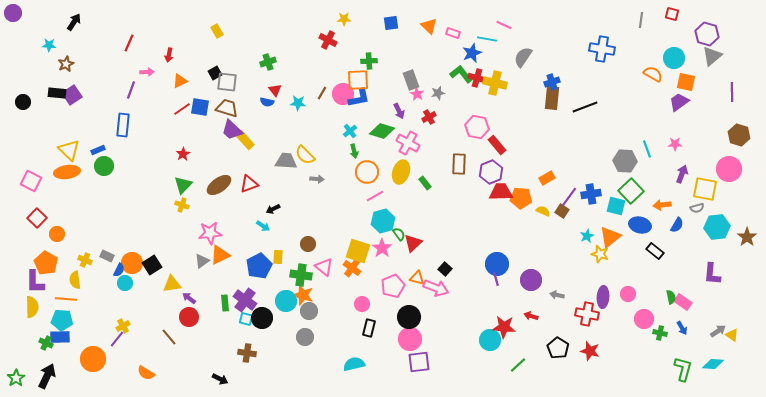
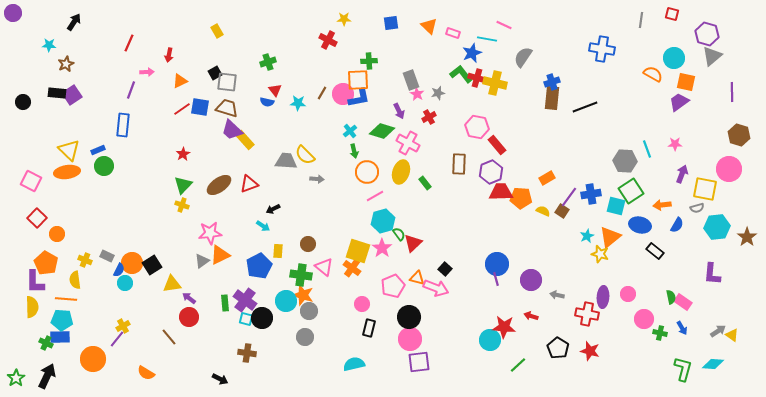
green square at (631, 191): rotated 10 degrees clockwise
yellow rectangle at (278, 257): moved 6 px up
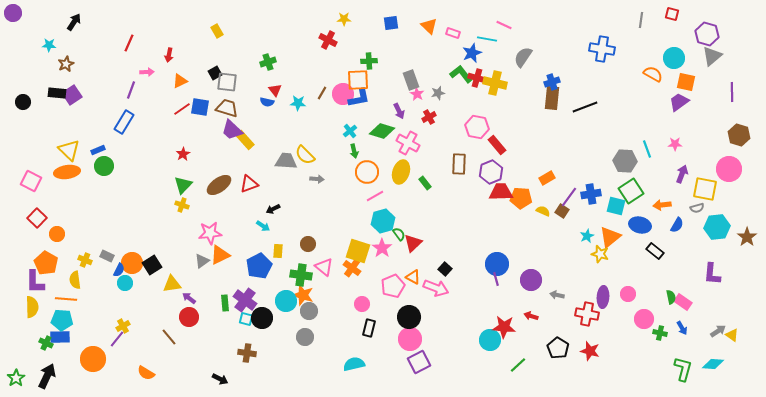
blue rectangle at (123, 125): moved 1 px right, 3 px up; rotated 25 degrees clockwise
orange triangle at (417, 278): moved 4 px left, 1 px up; rotated 14 degrees clockwise
purple square at (419, 362): rotated 20 degrees counterclockwise
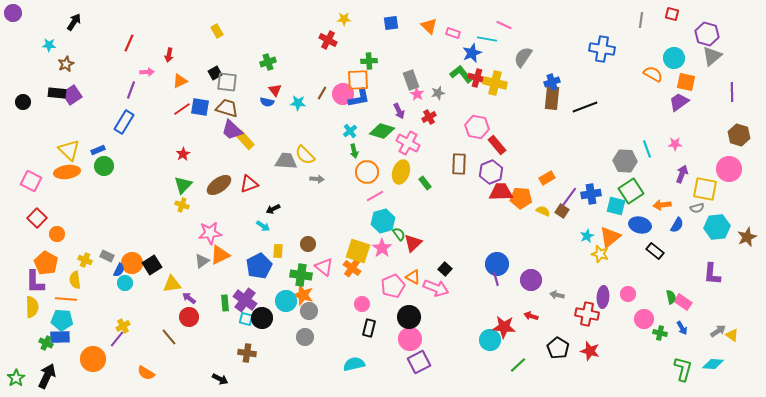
brown star at (747, 237): rotated 12 degrees clockwise
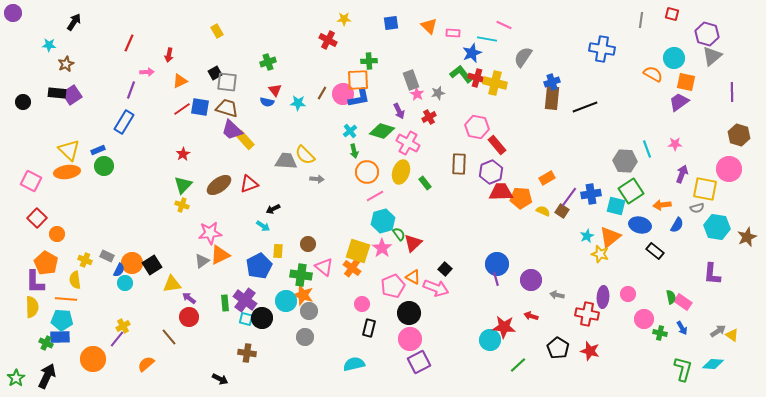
pink rectangle at (453, 33): rotated 16 degrees counterclockwise
cyan hexagon at (717, 227): rotated 15 degrees clockwise
black circle at (409, 317): moved 4 px up
orange semicircle at (146, 373): moved 9 px up; rotated 108 degrees clockwise
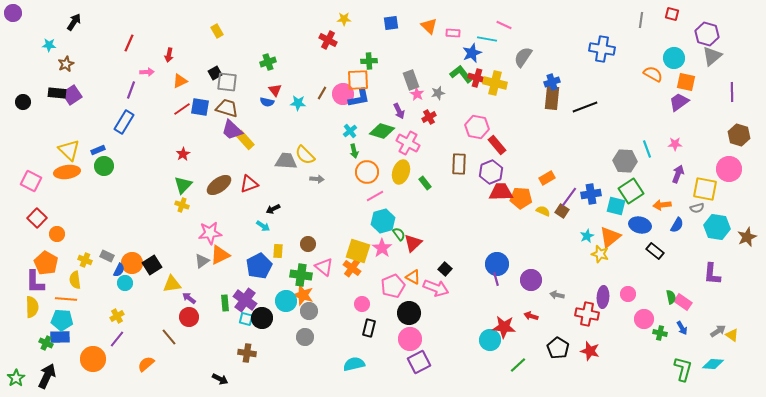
purple arrow at (682, 174): moved 4 px left
yellow cross at (123, 326): moved 6 px left, 10 px up
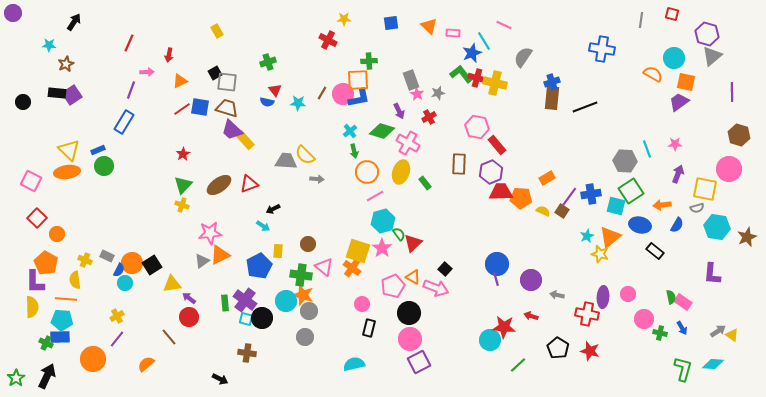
cyan line at (487, 39): moved 3 px left, 2 px down; rotated 48 degrees clockwise
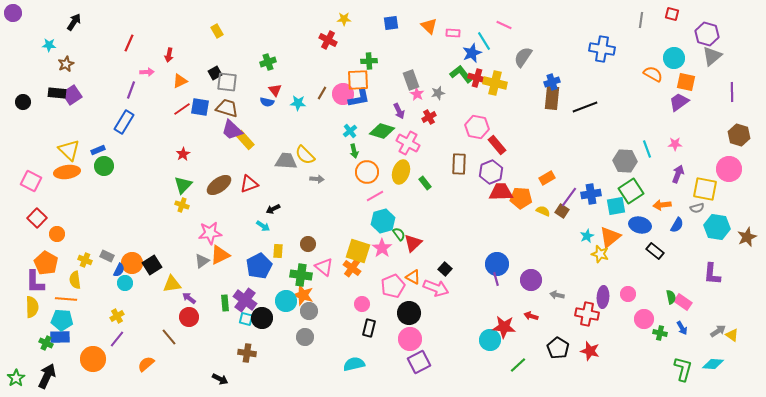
cyan square at (616, 206): rotated 24 degrees counterclockwise
